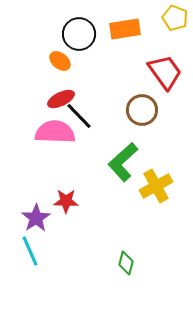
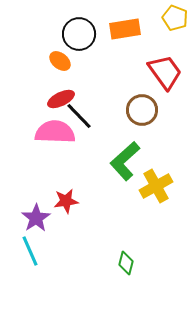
green L-shape: moved 2 px right, 1 px up
red star: rotated 10 degrees counterclockwise
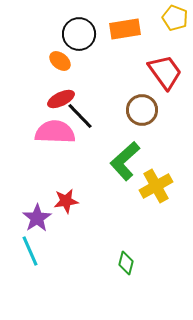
black line: moved 1 px right
purple star: moved 1 px right
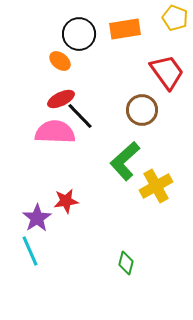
red trapezoid: moved 2 px right
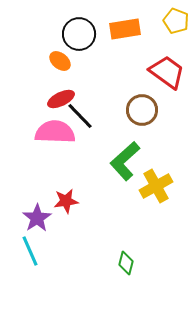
yellow pentagon: moved 1 px right, 3 px down
red trapezoid: rotated 18 degrees counterclockwise
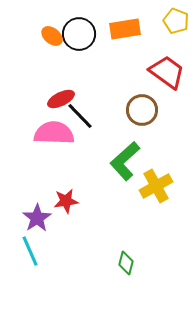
orange ellipse: moved 8 px left, 25 px up
pink semicircle: moved 1 px left, 1 px down
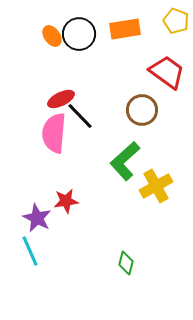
orange ellipse: rotated 15 degrees clockwise
pink semicircle: rotated 87 degrees counterclockwise
purple star: rotated 12 degrees counterclockwise
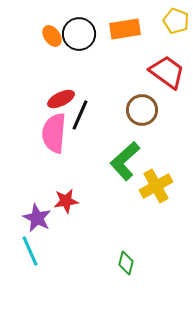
black line: moved 1 px up; rotated 68 degrees clockwise
